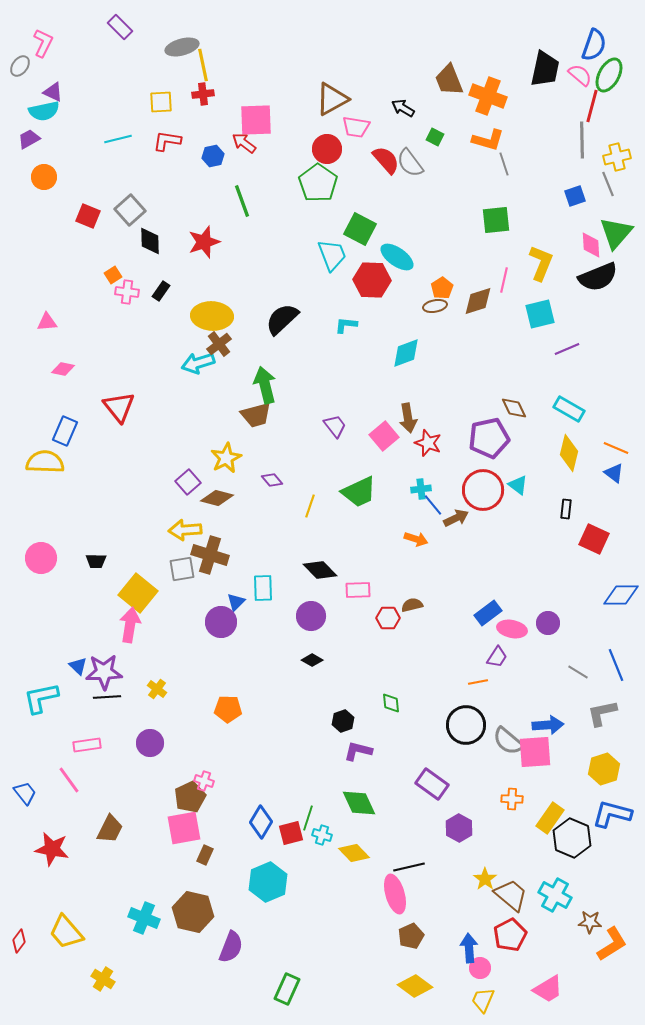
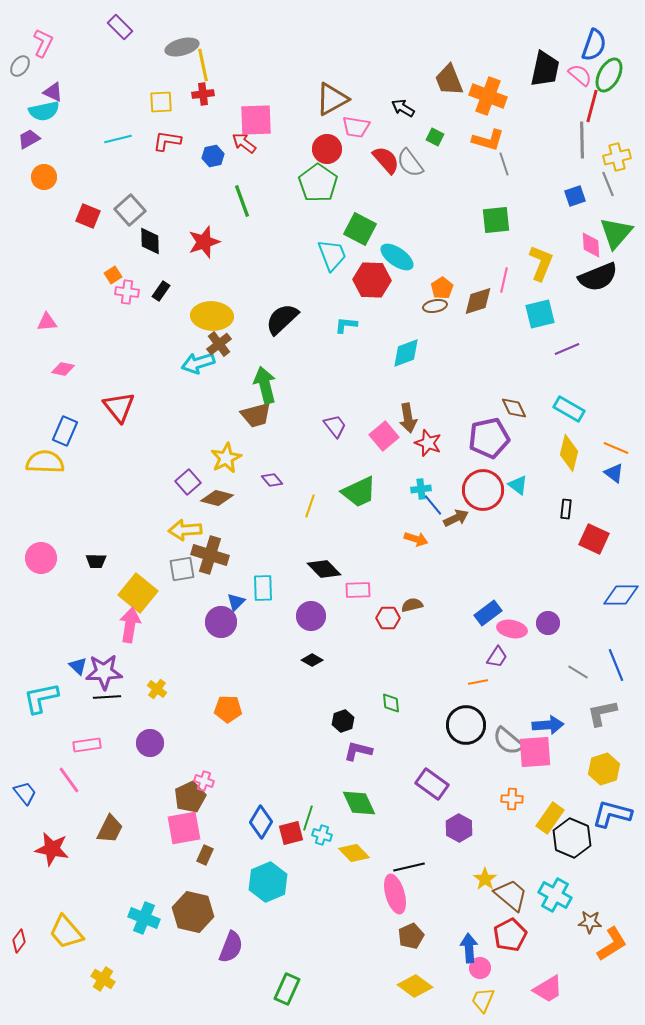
black diamond at (320, 570): moved 4 px right, 1 px up
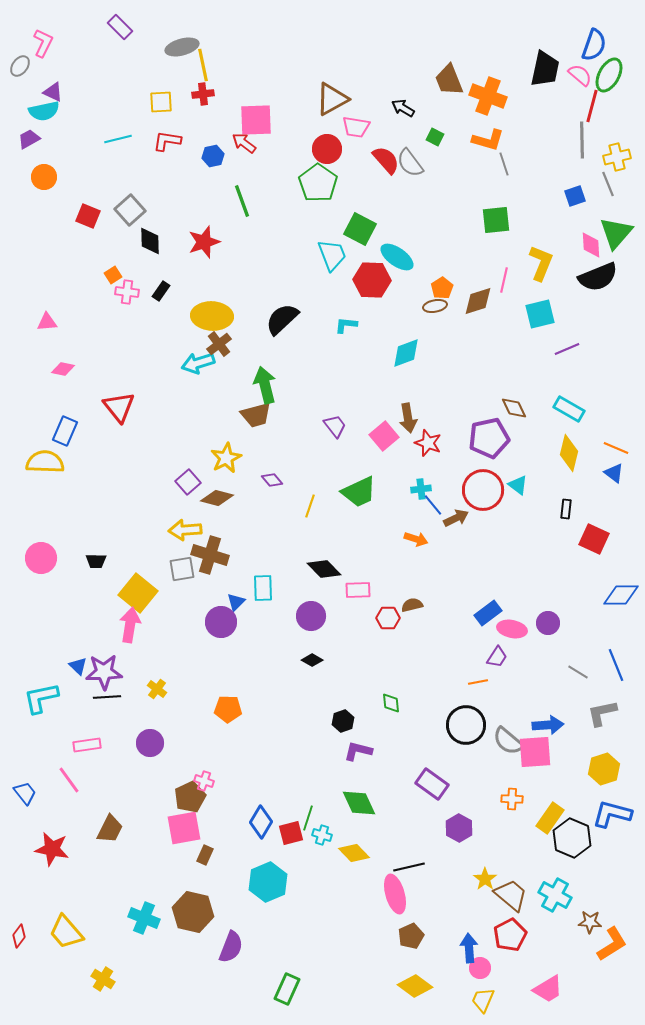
red diamond at (19, 941): moved 5 px up
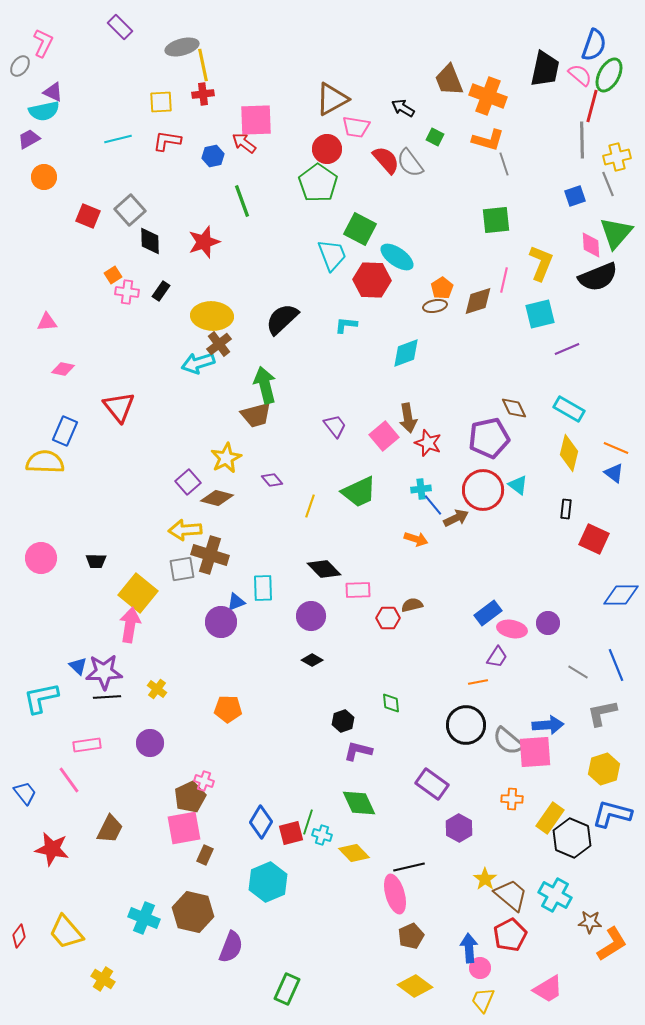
blue triangle at (236, 602): rotated 24 degrees clockwise
green line at (308, 818): moved 4 px down
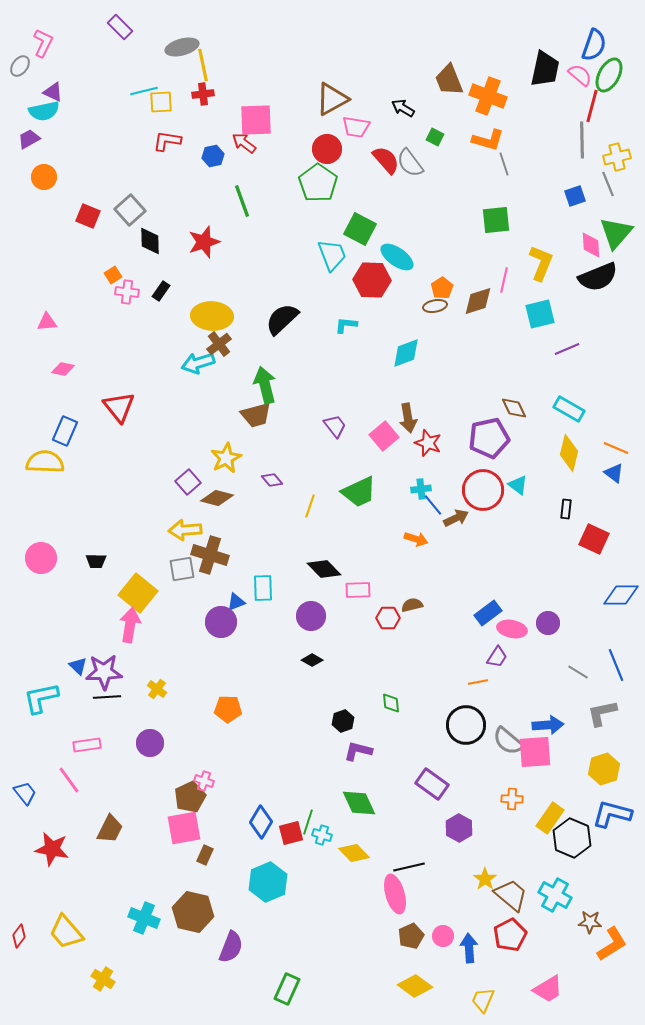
cyan line at (118, 139): moved 26 px right, 48 px up
pink circle at (480, 968): moved 37 px left, 32 px up
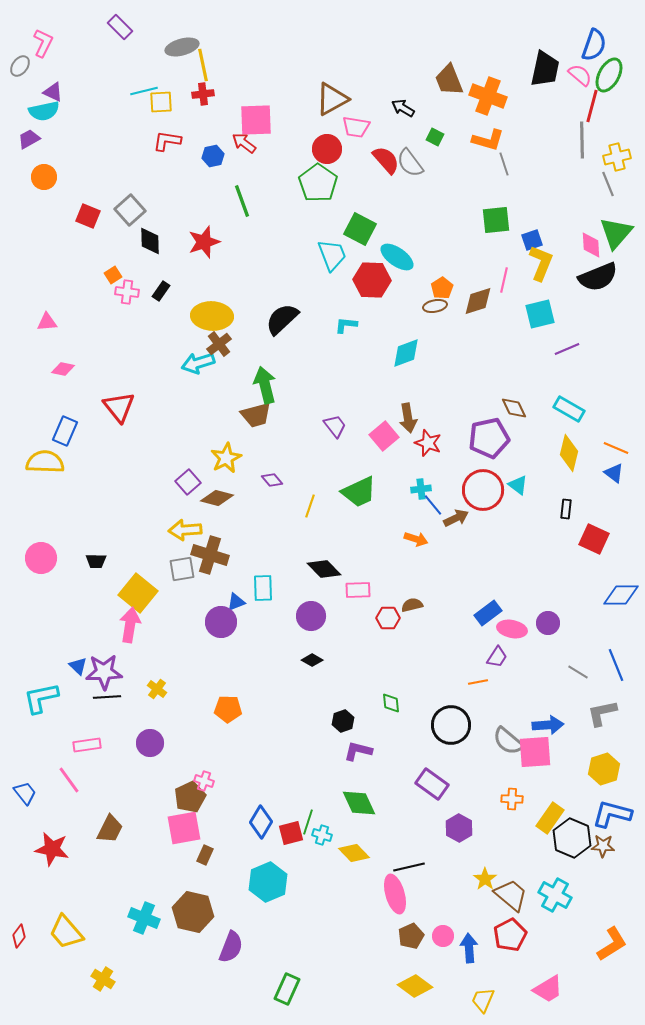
blue square at (575, 196): moved 43 px left, 44 px down
black circle at (466, 725): moved 15 px left
brown star at (590, 922): moved 13 px right, 76 px up
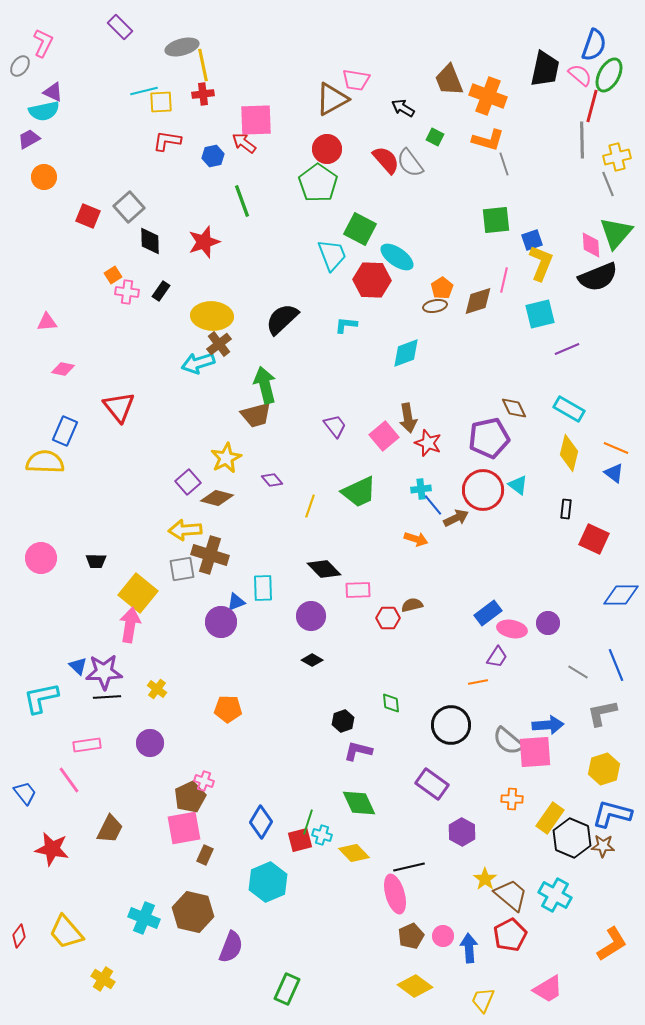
pink trapezoid at (356, 127): moved 47 px up
gray square at (130, 210): moved 1 px left, 3 px up
purple hexagon at (459, 828): moved 3 px right, 4 px down
red square at (291, 833): moved 9 px right, 7 px down
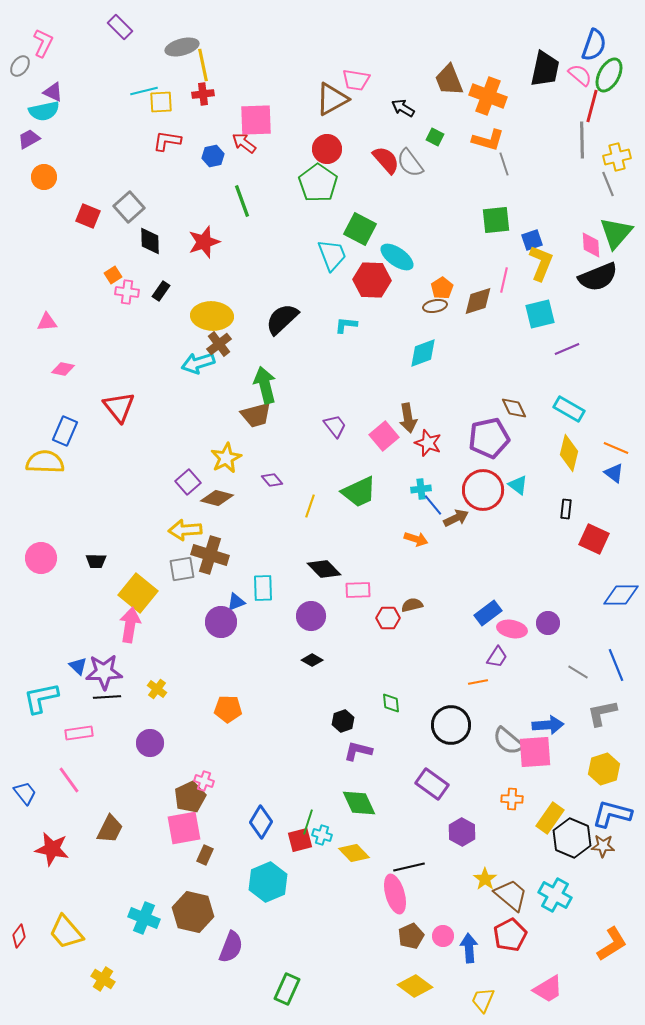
cyan diamond at (406, 353): moved 17 px right
pink rectangle at (87, 745): moved 8 px left, 12 px up
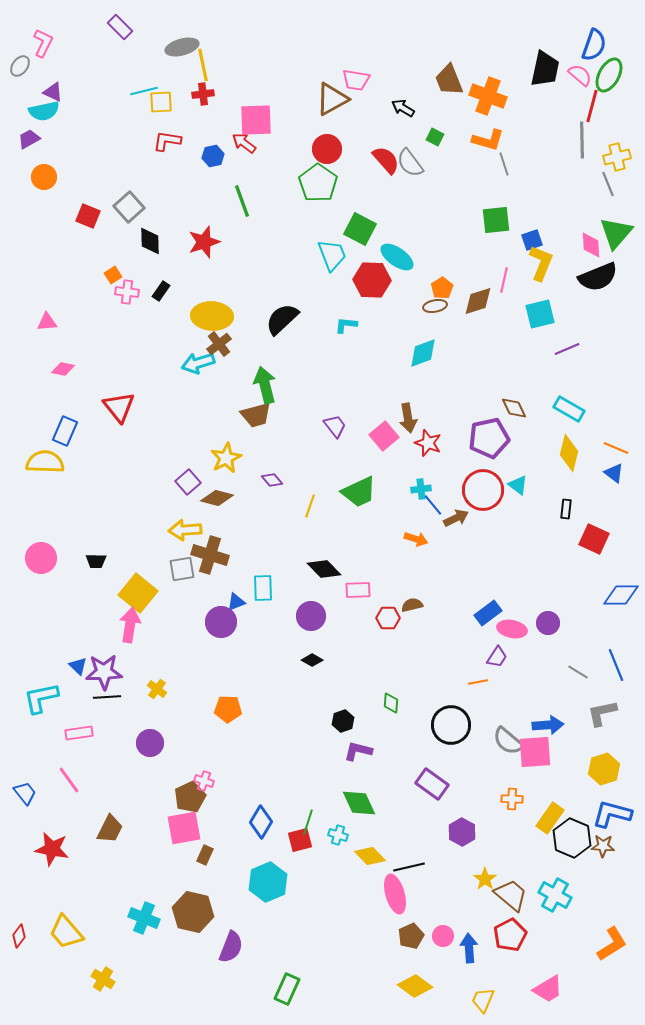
green diamond at (391, 703): rotated 10 degrees clockwise
cyan cross at (322, 835): moved 16 px right
yellow diamond at (354, 853): moved 16 px right, 3 px down
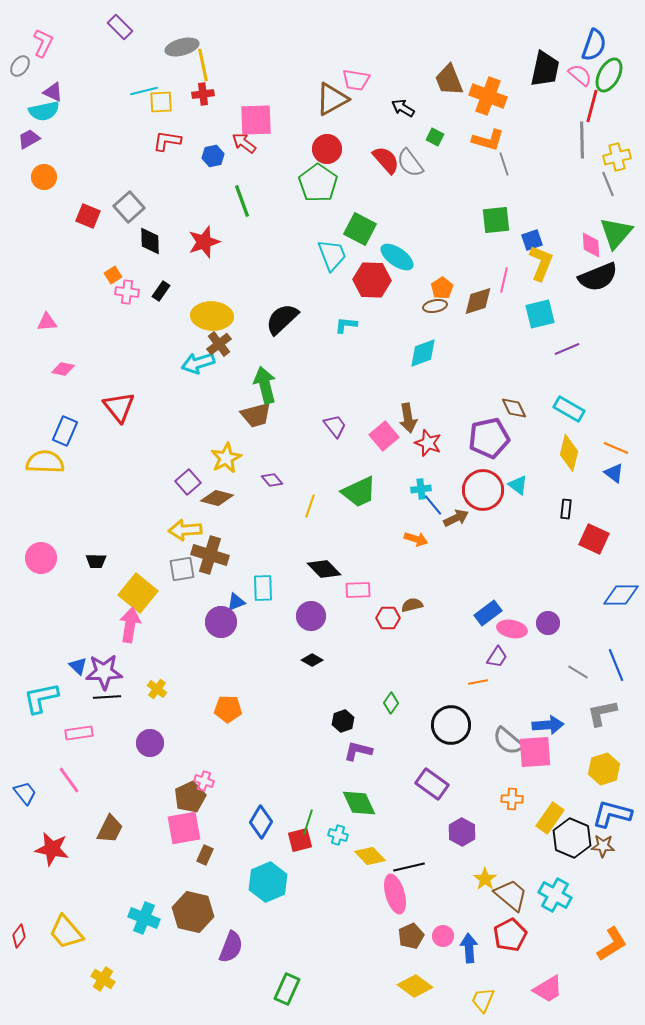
green diamond at (391, 703): rotated 30 degrees clockwise
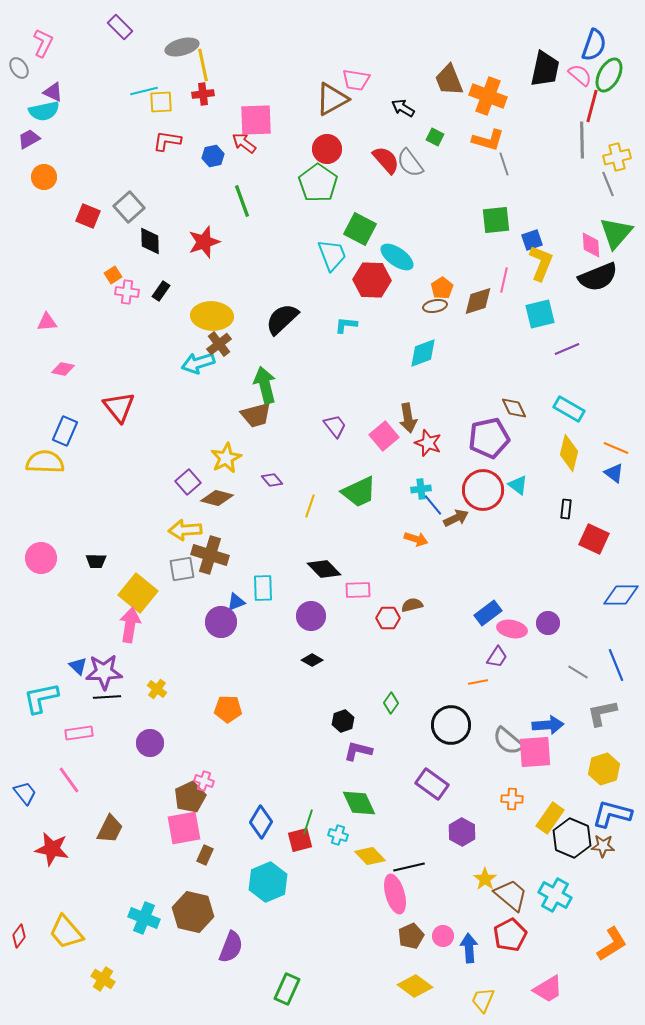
gray ellipse at (20, 66): moved 1 px left, 2 px down; rotated 70 degrees counterclockwise
